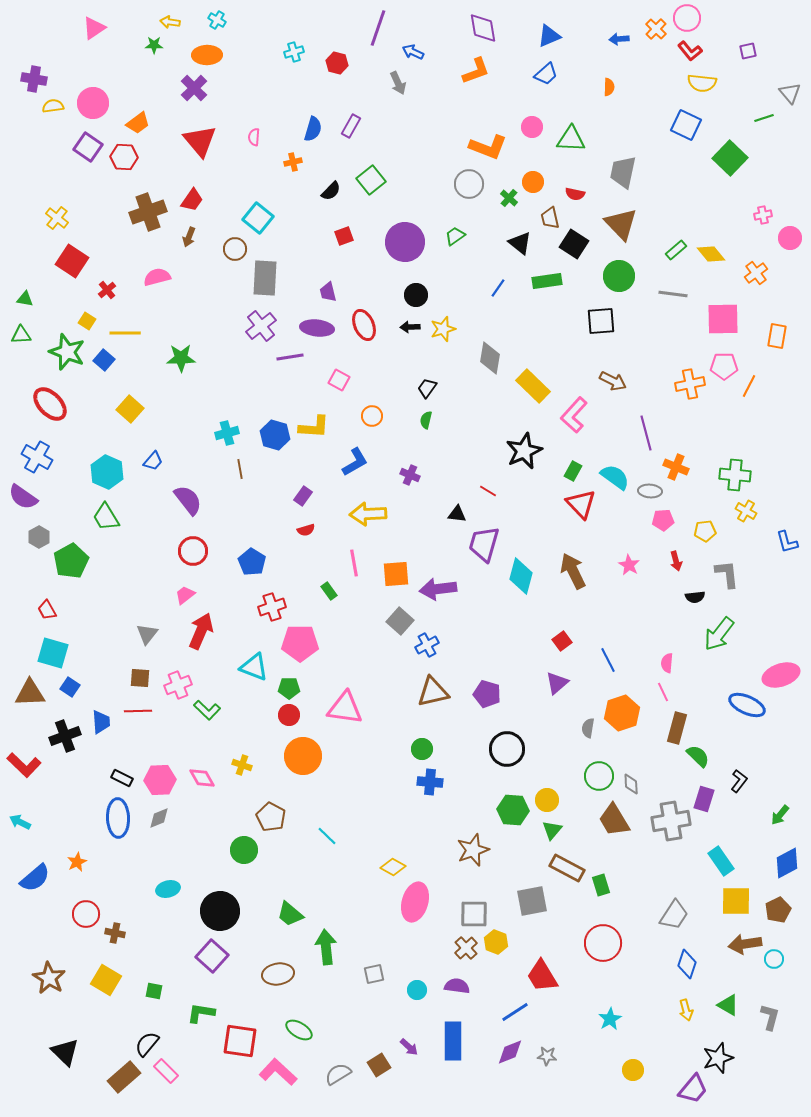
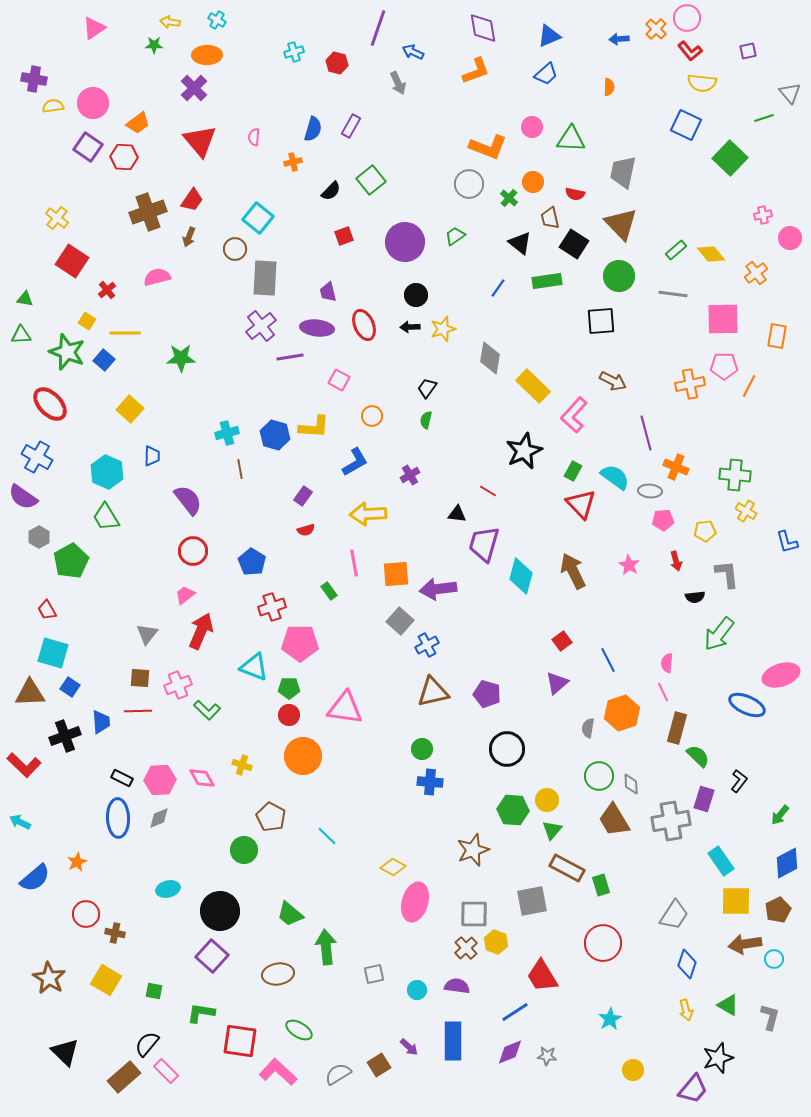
blue trapezoid at (153, 461): moved 1 px left, 5 px up; rotated 40 degrees counterclockwise
purple cross at (410, 475): rotated 36 degrees clockwise
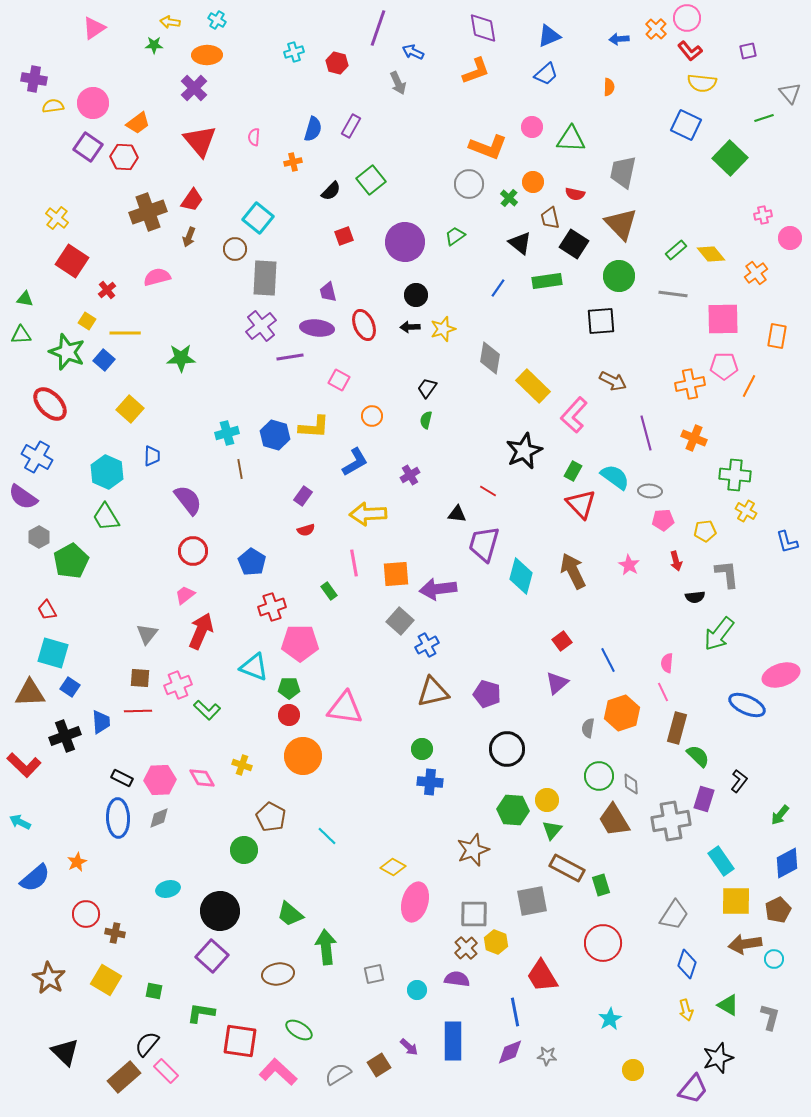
orange cross at (676, 467): moved 18 px right, 29 px up
purple semicircle at (457, 986): moved 7 px up
blue line at (515, 1012): rotated 68 degrees counterclockwise
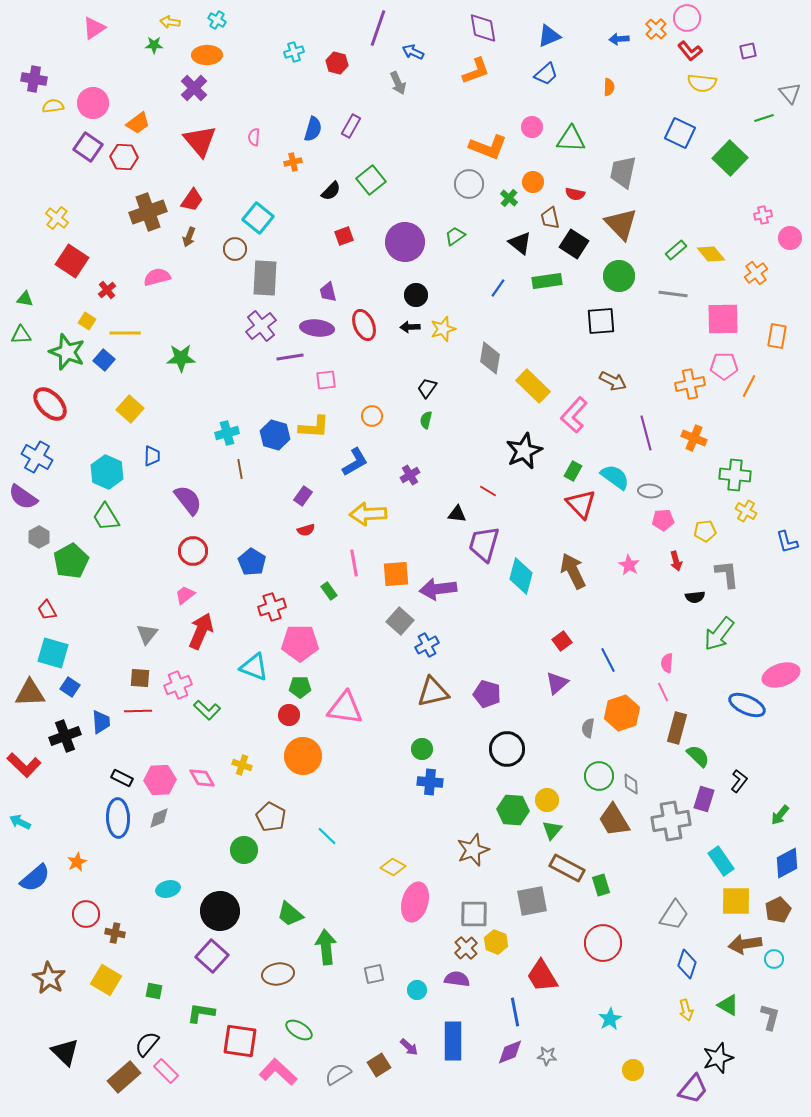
blue square at (686, 125): moved 6 px left, 8 px down
pink square at (339, 380): moved 13 px left; rotated 35 degrees counterclockwise
green pentagon at (289, 688): moved 11 px right, 1 px up
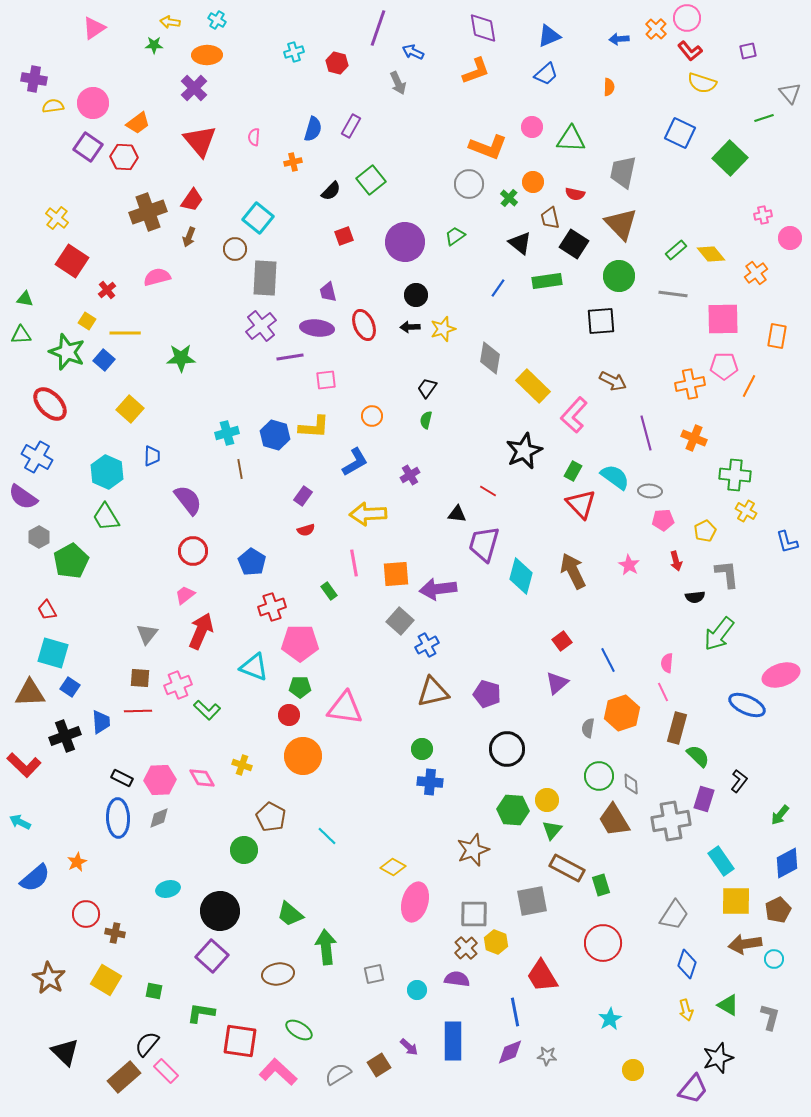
yellow semicircle at (702, 83): rotated 12 degrees clockwise
yellow pentagon at (705, 531): rotated 20 degrees counterclockwise
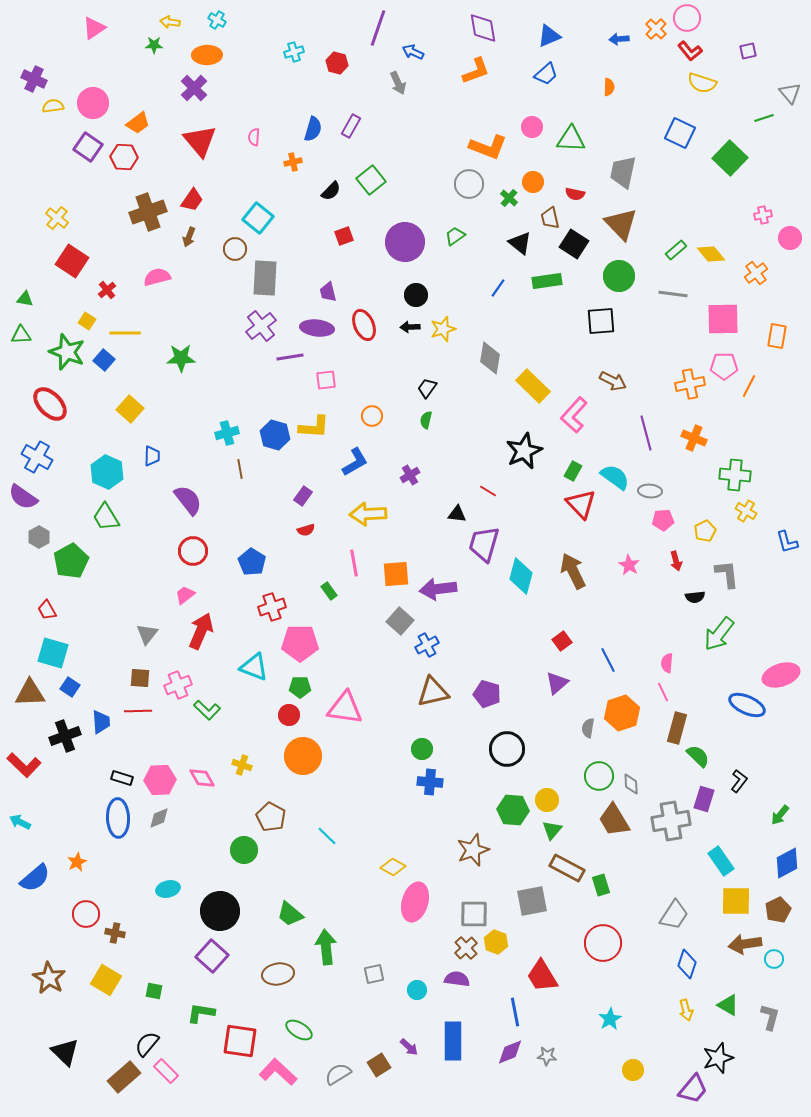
purple cross at (34, 79): rotated 15 degrees clockwise
black rectangle at (122, 778): rotated 10 degrees counterclockwise
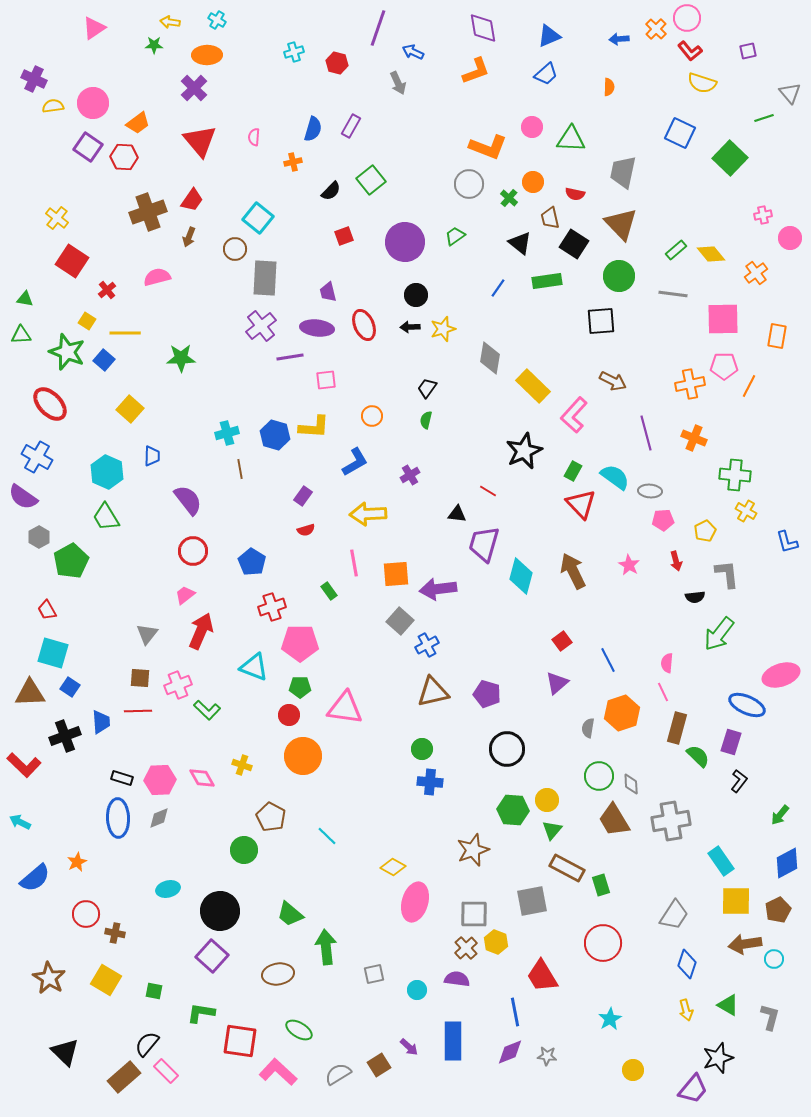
purple rectangle at (704, 799): moved 27 px right, 57 px up
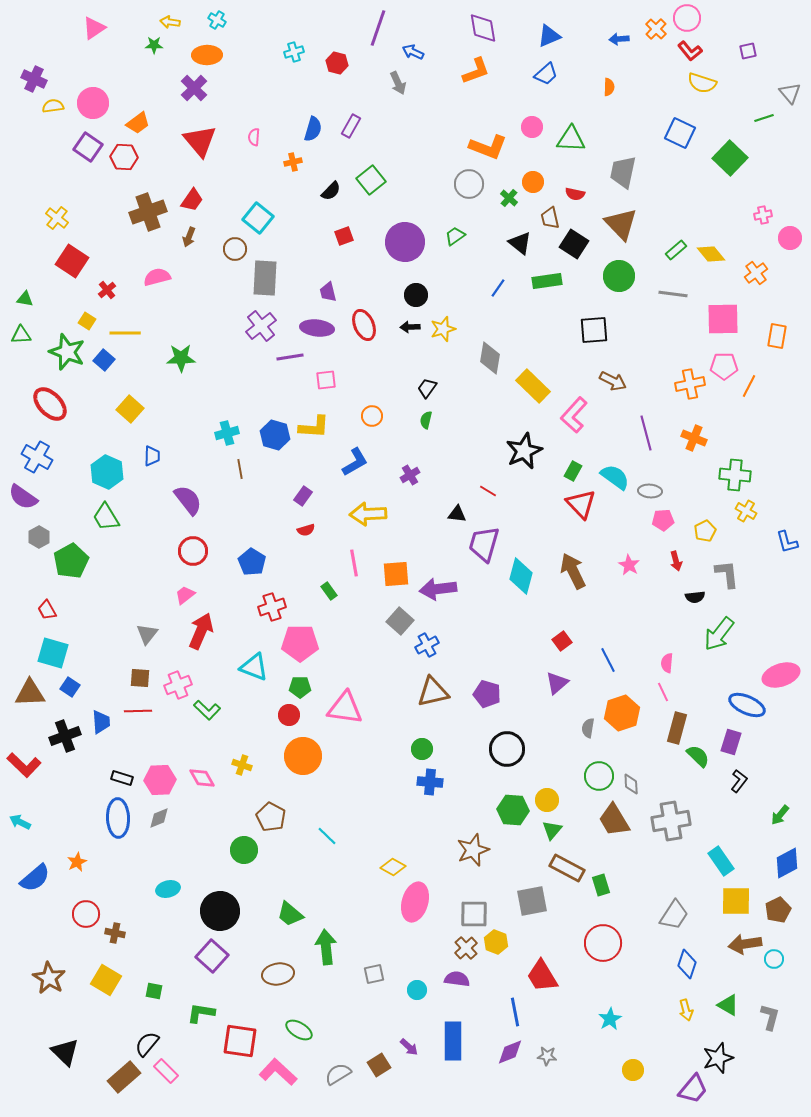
black square at (601, 321): moved 7 px left, 9 px down
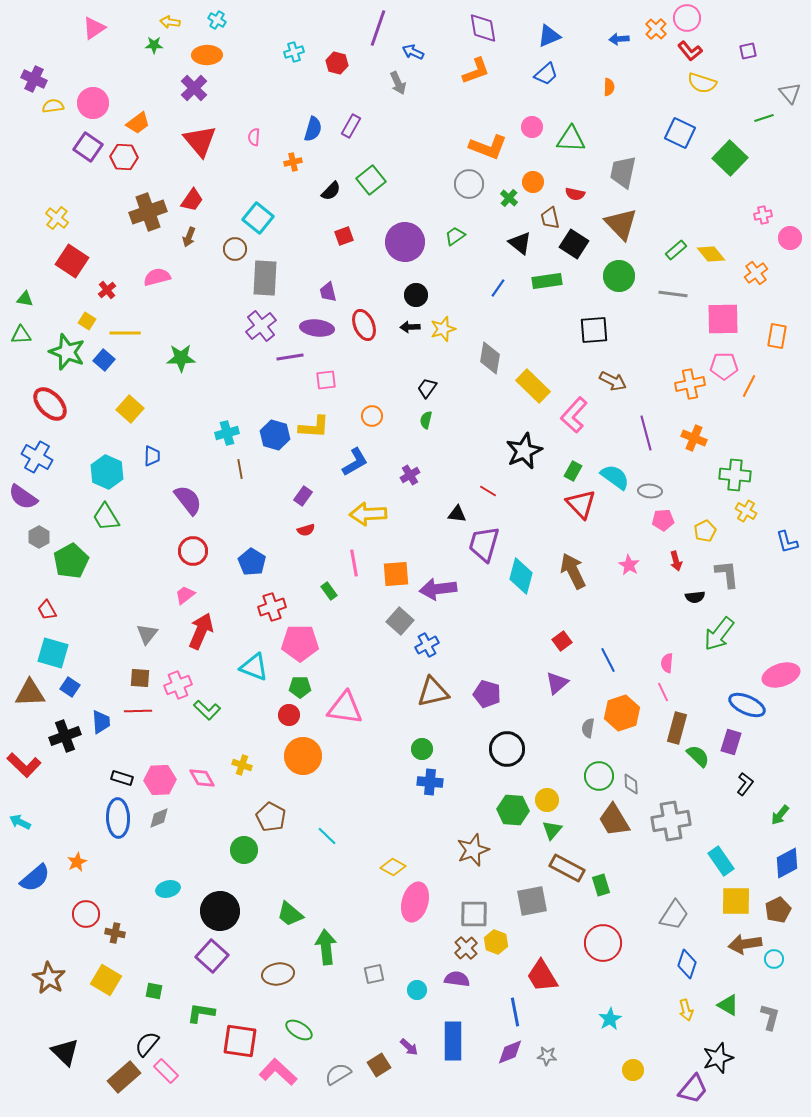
black L-shape at (739, 781): moved 6 px right, 3 px down
